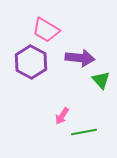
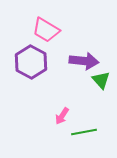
purple arrow: moved 4 px right, 3 px down
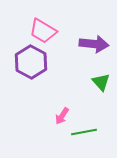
pink trapezoid: moved 3 px left, 1 px down
purple arrow: moved 10 px right, 17 px up
green triangle: moved 2 px down
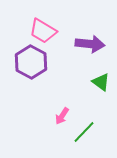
purple arrow: moved 4 px left
green triangle: rotated 12 degrees counterclockwise
green line: rotated 35 degrees counterclockwise
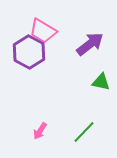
purple arrow: rotated 44 degrees counterclockwise
purple hexagon: moved 2 px left, 10 px up
green triangle: rotated 24 degrees counterclockwise
pink arrow: moved 22 px left, 15 px down
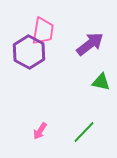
pink trapezoid: rotated 112 degrees counterclockwise
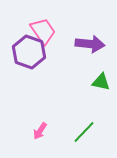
pink trapezoid: rotated 44 degrees counterclockwise
purple arrow: rotated 44 degrees clockwise
purple hexagon: rotated 8 degrees counterclockwise
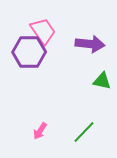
purple hexagon: rotated 20 degrees counterclockwise
green triangle: moved 1 px right, 1 px up
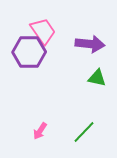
green triangle: moved 5 px left, 3 px up
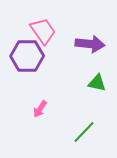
purple hexagon: moved 2 px left, 4 px down
green triangle: moved 5 px down
pink arrow: moved 22 px up
